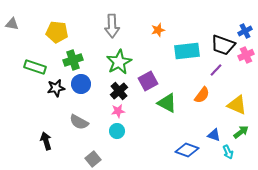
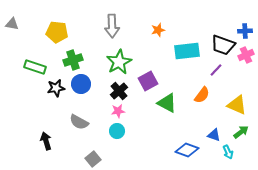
blue cross: rotated 24 degrees clockwise
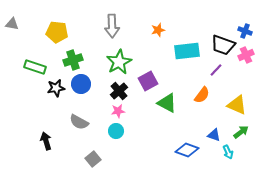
blue cross: rotated 24 degrees clockwise
cyan circle: moved 1 px left
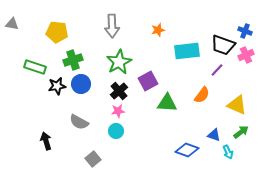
purple line: moved 1 px right
black star: moved 1 px right, 2 px up
green triangle: rotated 25 degrees counterclockwise
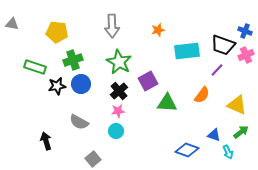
green star: rotated 15 degrees counterclockwise
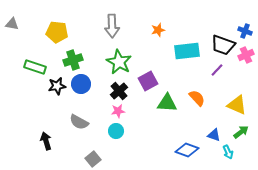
orange semicircle: moved 5 px left, 3 px down; rotated 78 degrees counterclockwise
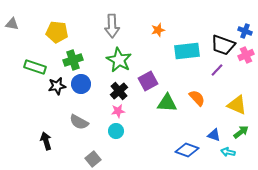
green star: moved 2 px up
cyan arrow: rotated 128 degrees clockwise
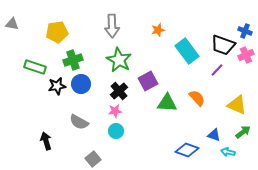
yellow pentagon: rotated 15 degrees counterclockwise
cyan rectangle: rotated 60 degrees clockwise
pink star: moved 3 px left
green arrow: moved 2 px right
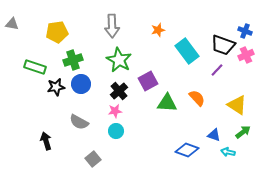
black star: moved 1 px left, 1 px down
yellow triangle: rotated 10 degrees clockwise
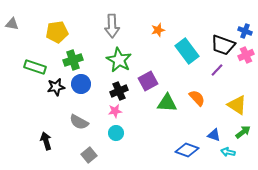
black cross: rotated 18 degrees clockwise
cyan circle: moved 2 px down
gray square: moved 4 px left, 4 px up
